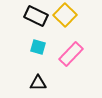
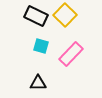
cyan square: moved 3 px right, 1 px up
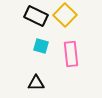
pink rectangle: rotated 50 degrees counterclockwise
black triangle: moved 2 px left
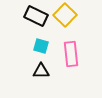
black triangle: moved 5 px right, 12 px up
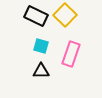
pink rectangle: rotated 25 degrees clockwise
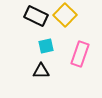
cyan square: moved 5 px right; rotated 28 degrees counterclockwise
pink rectangle: moved 9 px right
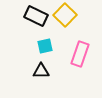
cyan square: moved 1 px left
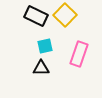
pink rectangle: moved 1 px left
black triangle: moved 3 px up
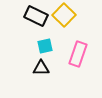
yellow square: moved 1 px left
pink rectangle: moved 1 px left
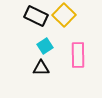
cyan square: rotated 21 degrees counterclockwise
pink rectangle: moved 1 px down; rotated 20 degrees counterclockwise
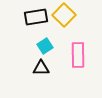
black rectangle: moved 1 px down; rotated 35 degrees counterclockwise
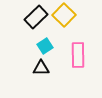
black rectangle: rotated 35 degrees counterclockwise
